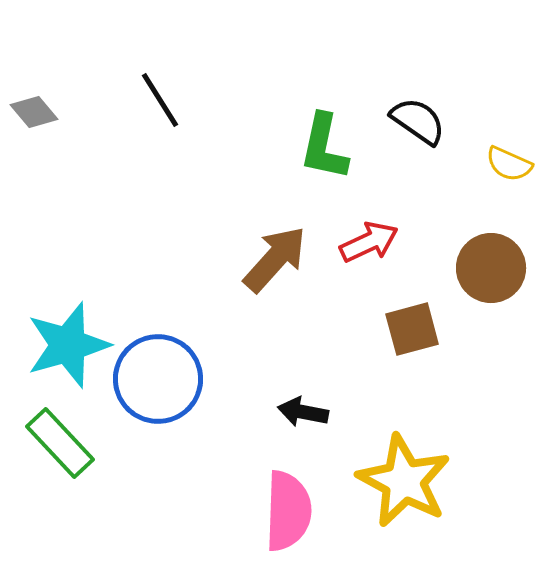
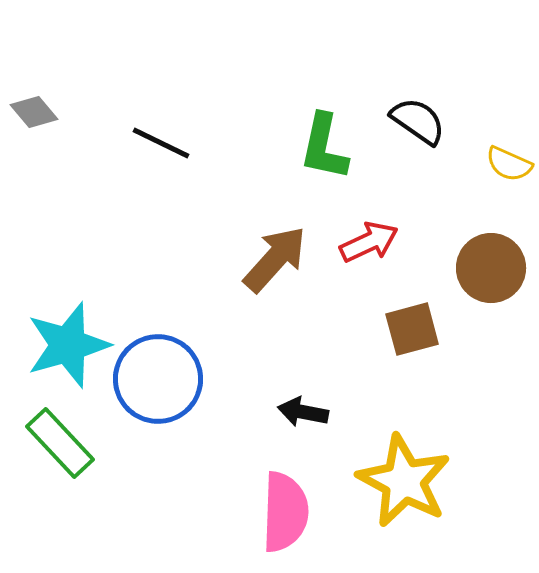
black line: moved 1 px right, 43 px down; rotated 32 degrees counterclockwise
pink semicircle: moved 3 px left, 1 px down
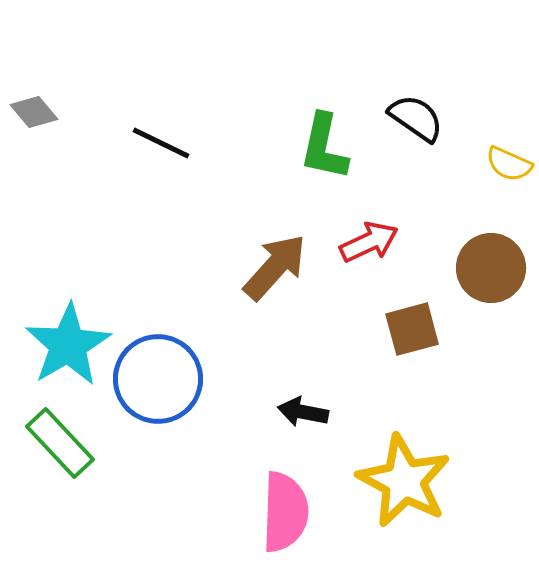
black semicircle: moved 2 px left, 3 px up
brown arrow: moved 8 px down
cyan star: rotated 14 degrees counterclockwise
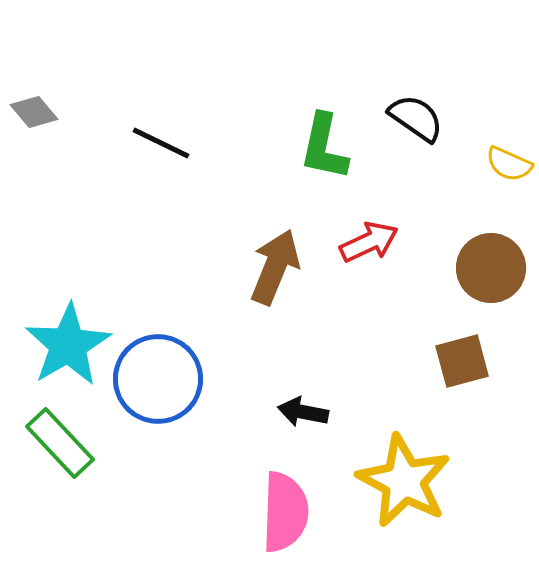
brown arrow: rotated 20 degrees counterclockwise
brown square: moved 50 px right, 32 px down
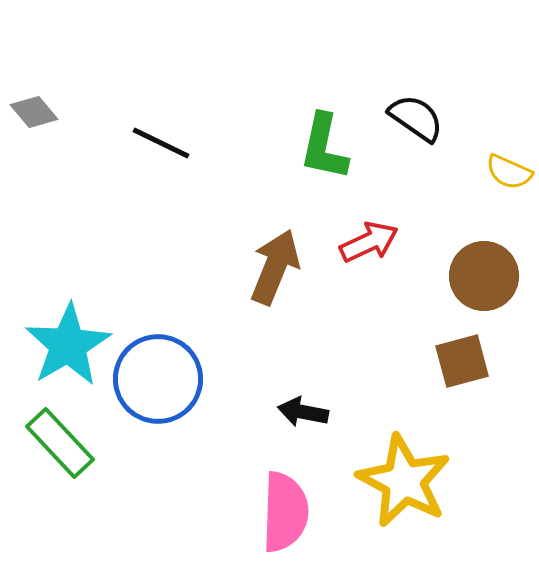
yellow semicircle: moved 8 px down
brown circle: moved 7 px left, 8 px down
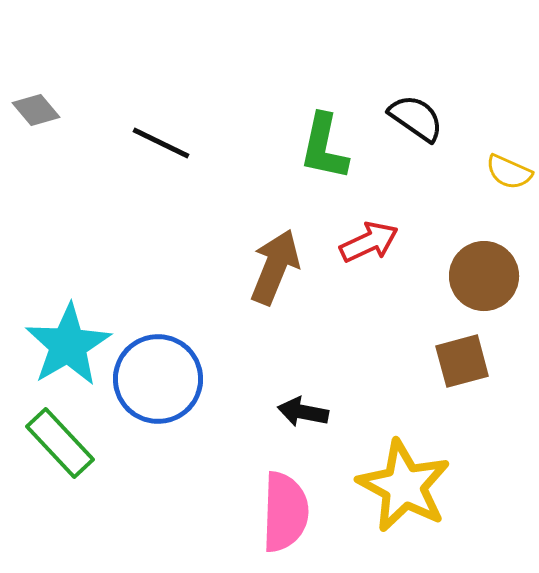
gray diamond: moved 2 px right, 2 px up
yellow star: moved 5 px down
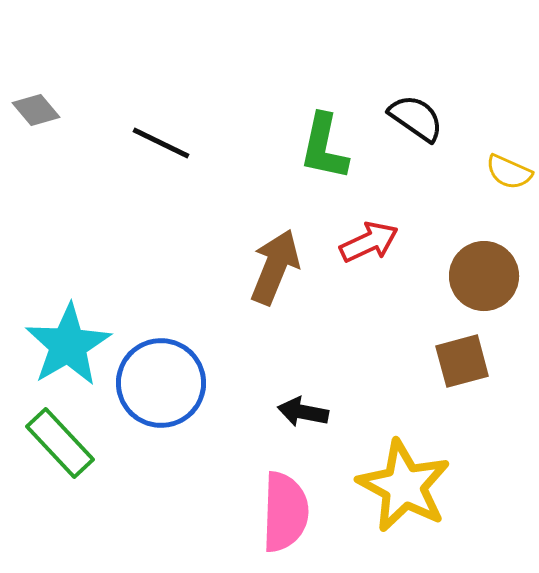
blue circle: moved 3 px right, 4 px down
